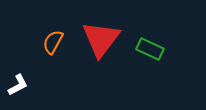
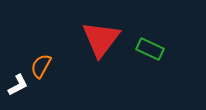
orange semicircle: moved 12 px left, 24 px down
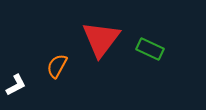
orange semicircle: moved 16 px right
white L-shape: moved 2 px left
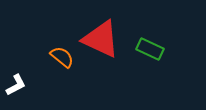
red triangle: rotated 42 degrees counterclockwise
orange semicircle: moved 5 px right, 9 px up; rotated 100 degrees clockwise
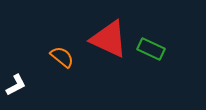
red triangle: moved 8 px right
green rectangle: moved 1 px right
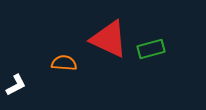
green rectangle: rotated 40 degrees counterclockwise
orange semicircle: moved 2 px right, 6 px down; rotated 35 degrees counterclockwise
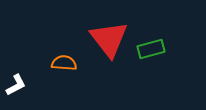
red triangle: rotated 27 degrees clockwise
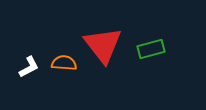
red triangle: moved 6 px left, 6 px down
white L-shape: moved 13 px right, 18 px up
